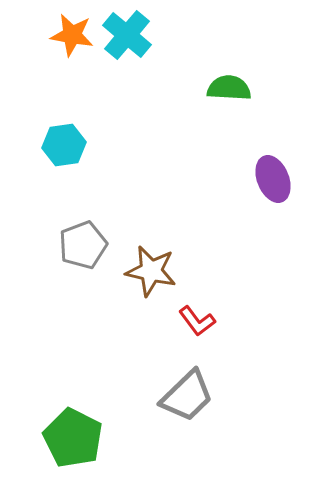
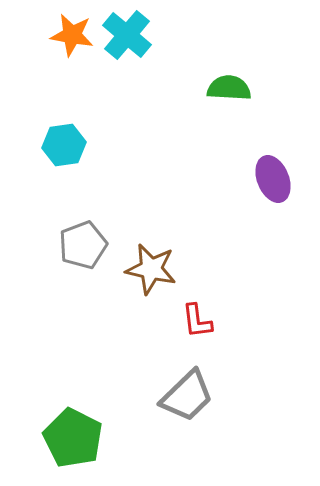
brown star: moved 2 px up
red L-shape: rotated 30 degrees clockwise
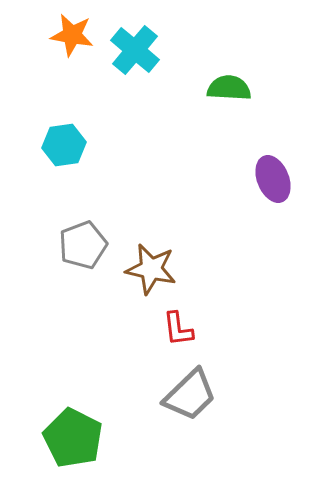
cyan cross: moved 8 px right, 15 px down
red L-shape: moved 19 px left, 8 px down
gray trapezoid: moved 3 px right, 1 px up
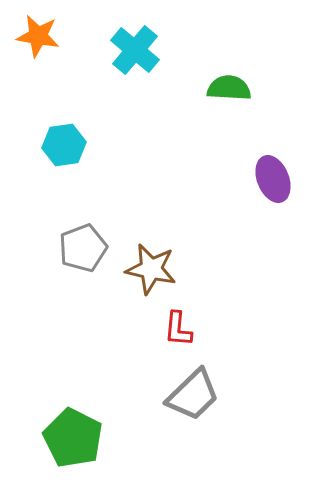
orange star: moved 34 px left, 1 px down
gray pentagon: moved 3 px down
red L-shape: rotated 12 degrees clockwise
gray trapezoid: moved 3 px right
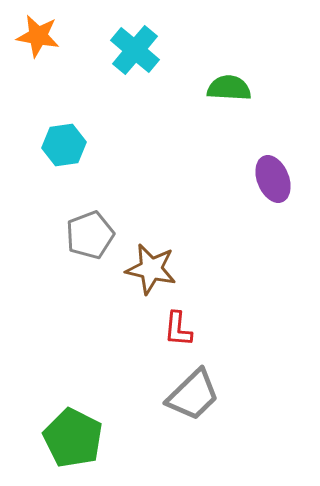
gray pentagon: moved 7 px right, 13 px up
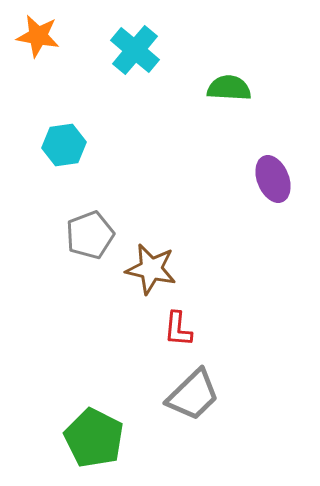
green pentagon: moved 21 px right
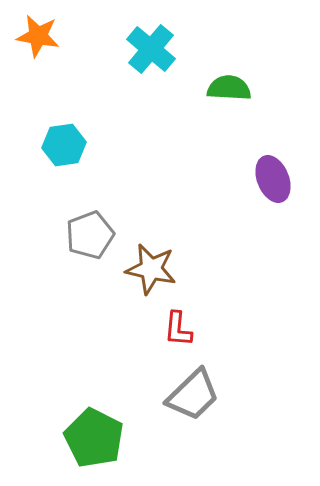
cyan cross: moved 16 px right, 1 px up
